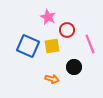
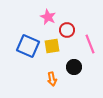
orange arrow: rotated 64 degrees clockwise
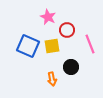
black circle: moved 3 px left
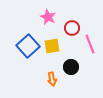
red circle: moved 5 px right, 2 px up
blue square: rotated 25 degrees clockwise
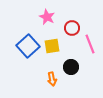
pink star: moved 1 px left
